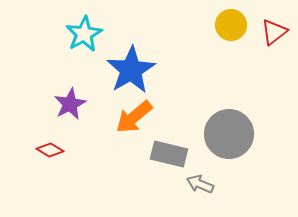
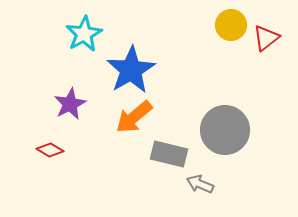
red triangle: moved 8 px left, 6 px down
gray circle: moved 4 px left, 4 px up
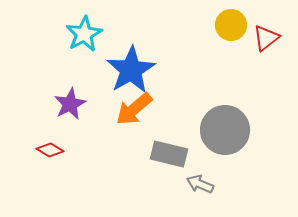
orange arrow: moved 8 px up
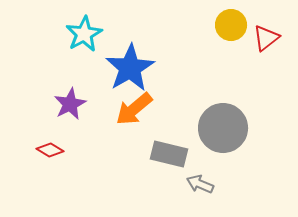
blue star: moved 1 px left, 2 px up
gray circle: moved 2 px left, 2 px up
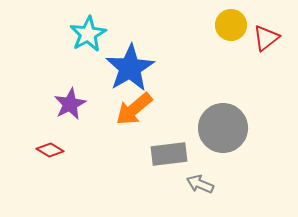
cyan star: moved 4 px right
gray rectangle: rotated 21 degrees counterclockwise
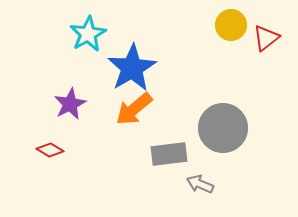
blue star: moved 2 px right
